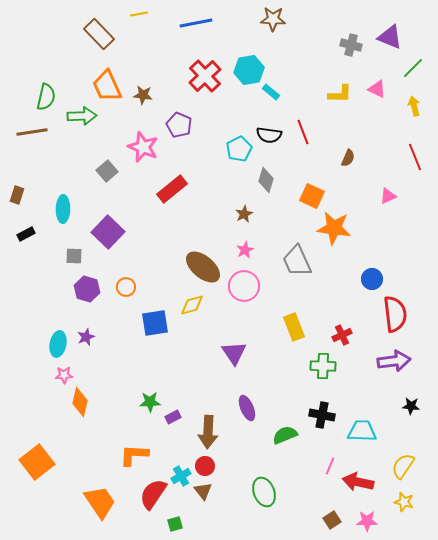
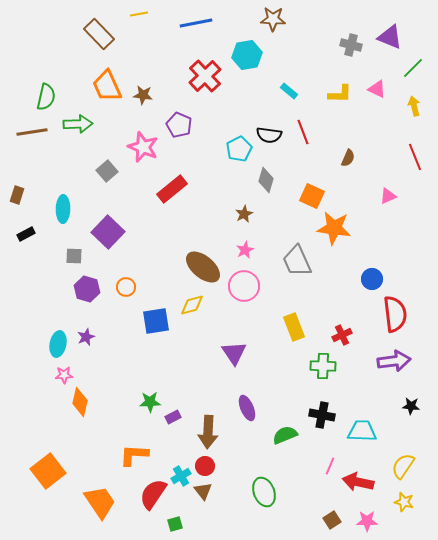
cyan hexagon at (249, 70): moved 2 px left, 15 px up
cyan rectangle at (271, 92): moved 18 px right, 1 px up
green arrow at (82, 116): moved 4 px left, 8 px down
blue square at (155, 323): moved 1 px right, 2 px up
orange square at (37, 462): moved 11 px right, 9 px down
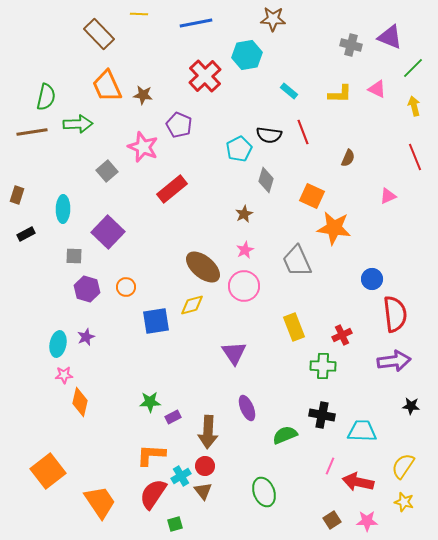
yellow line at (139, 14): rotated 12 degrees clockwise
orange L-shape at (134, 455): moved 17 px right
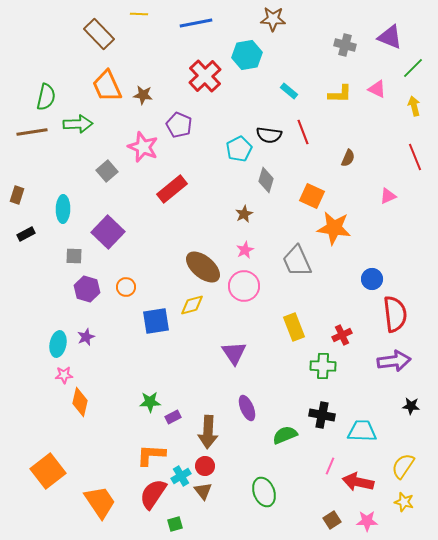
gray cross at (351, 45): moved 6 px left
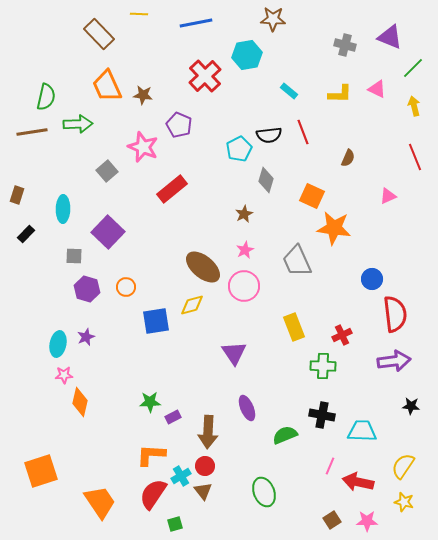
black semicircle at (269, 135): rotated 15 degrees counterclockwise
black rectangle at (26, 234): rotated 18 degrees counterclockwise
orange square at (48, 471): moved 7 px left; rotated 20 degrees clockwise
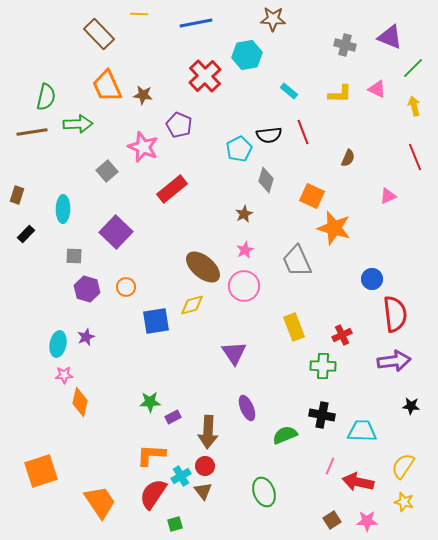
orange star at (334, 228): rotated 8 degrees clockwise
purple square at (108, 232): moved 8 px right
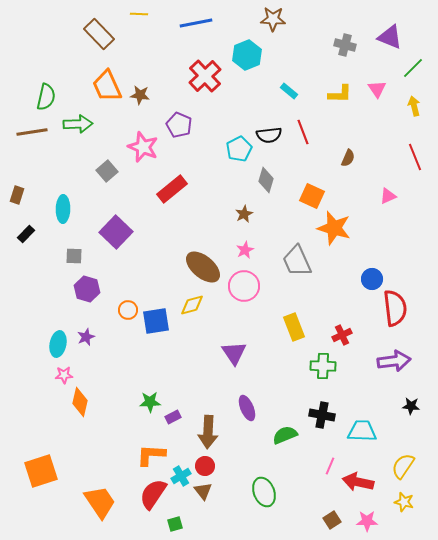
cyan hexagon at (247, 55): rotated 12 degrees counterclockwise
pink triangle at (377, 89): rotated 30 degrees clockwise
brown star at (143, 95): moved 3 px left
orange circle at (126, 287): moved 2 px right, 23 px down
red semicircle at (395, 314): moved 6 px up
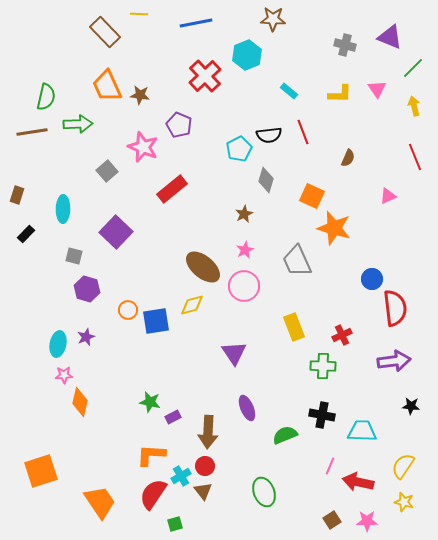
brown rectangle at (99, 34): moved 6 px right, 2 px up
gray square at (74, 256): rotated 12 degrees clockwise
green star at (150, 402): rotated 15 degrees clockwise
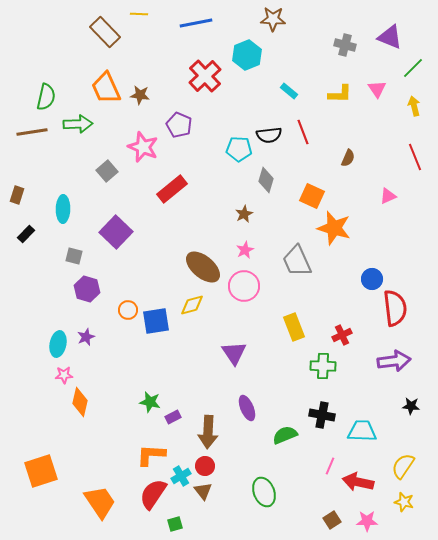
orange trapezoid at (107, 86): moved 1 px left, 2 px down
cyan pentagon at (239, 149): rotated 30 degrees clockwise
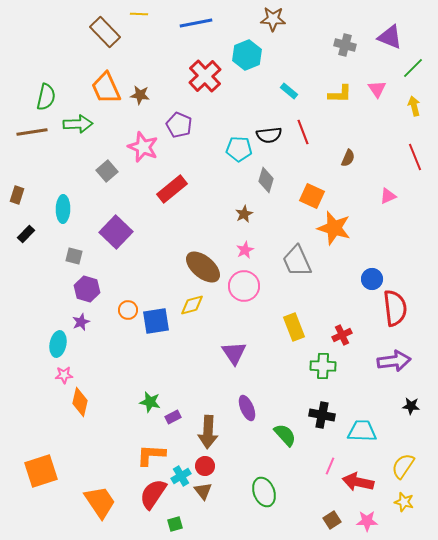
purple star at (86, 337): moved 5 px left, 15 px up
green semicircle at (285, 435): rotated 70 degrees clockwise
